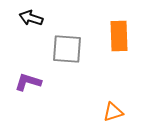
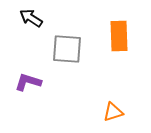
black arrow: rotated 15 degrees clockwise
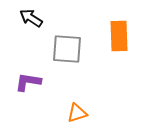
purple L-shape: rotated 8 degrees counterclockwise
orange triangle: moved 36 px left, 1 px down
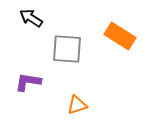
orange rectangle: moved 1 px right; rotated 56 degrees counterclockwise
orange triangle: moved 8 px up
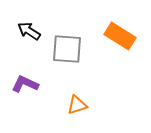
black arrow: moved 2 px left, 13 px down
purple L-shape: moved 3 px left, 2 px down; rotated 16 degrees clockwise
